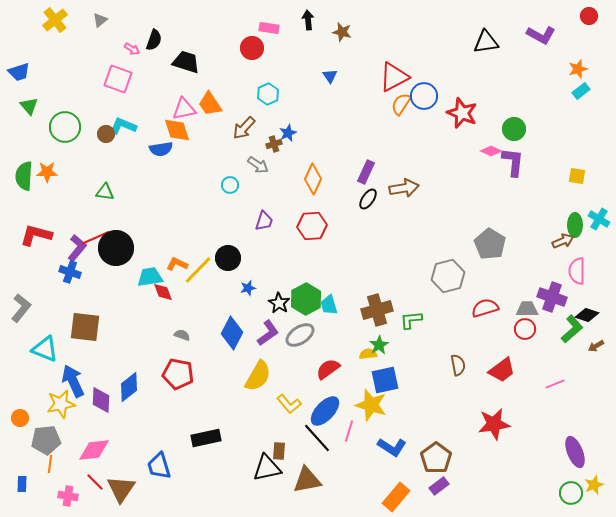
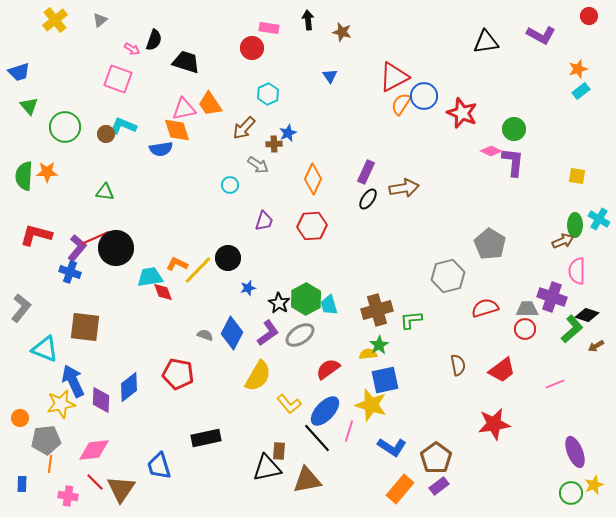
brown cross at (274, 144): rotated 14 degrees clockwise
gray semicircle at (182, 335): moved 23 px right
orange rectangle at (396, 497): moved 4 px right, 8 px up
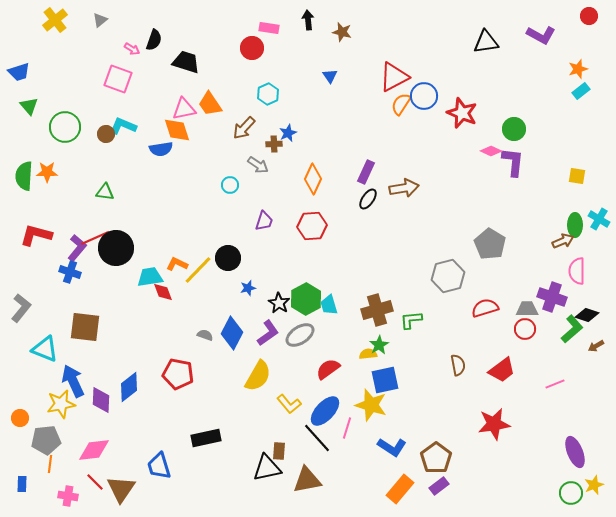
pink line at (349, 431): moved 2 px left, 3 px up
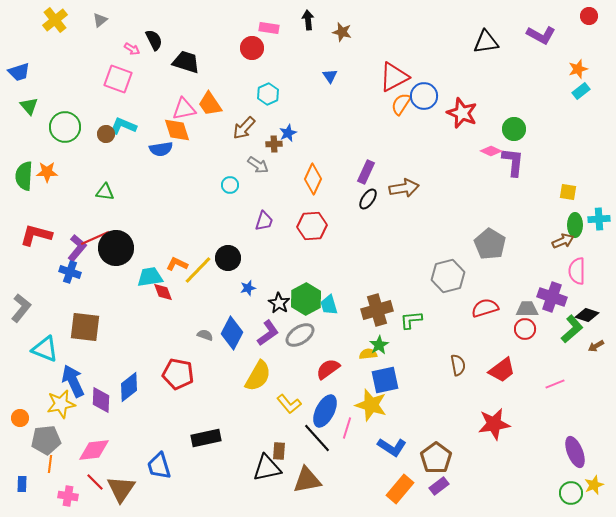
black semicircle at (154, 40): rotated 45 degrees counterclockwise
yellow square at (577, 176): moved 9 px left, 16 px down
cyan cross at (599, 219): rotated 35 degrees counterclockwise
blue ellipse at (325, 411): rotated 16 degrees counterclockwise
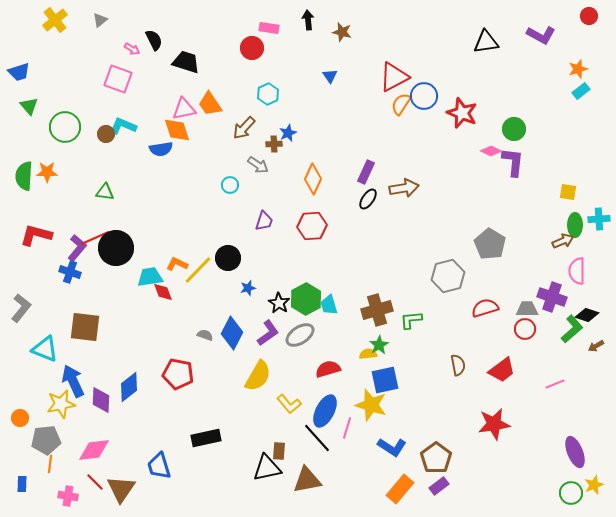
red semicircle at (328, 369): rotated 20 degrees clockwise
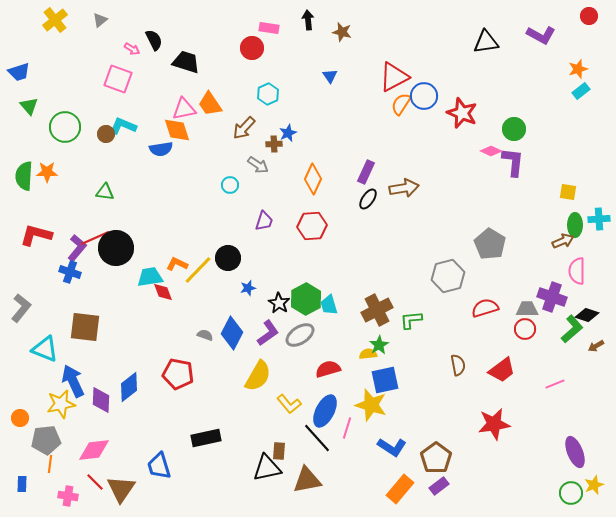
brown cross at (377, 310): rotated 12 degrees counterclockwise
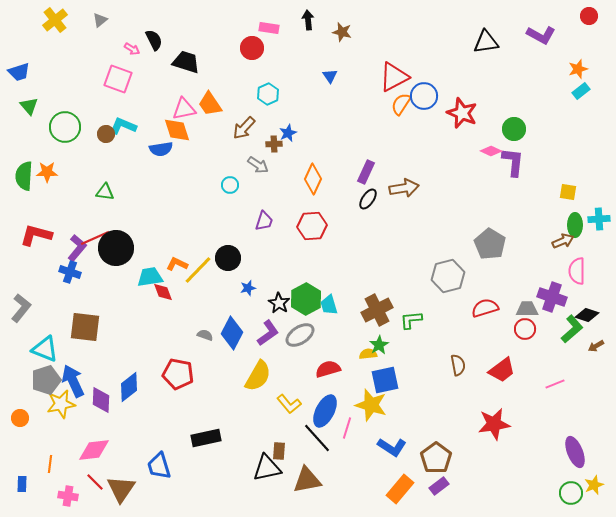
gray pentagon at (46, 440): moved 60 px up; rotated 12 degrees counterclockwise
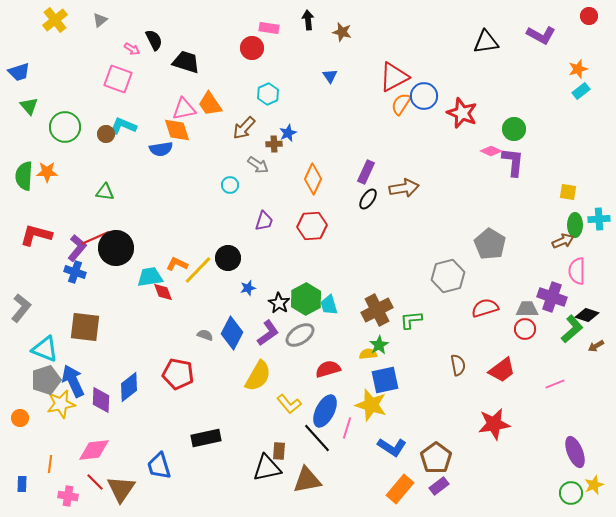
blue cross at (70, 272): moved 5 px right
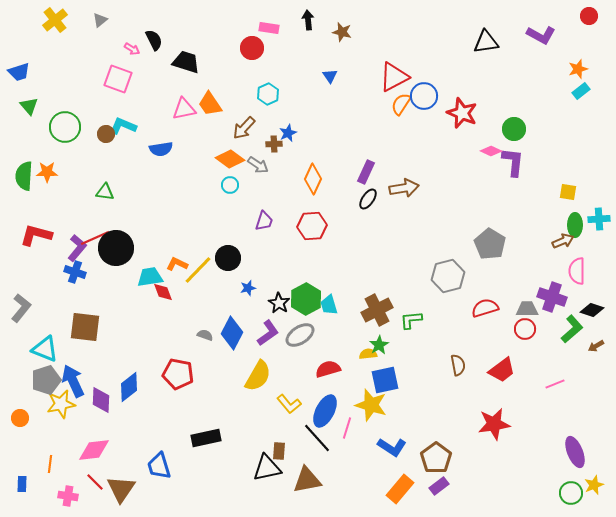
orange diamond at (177, 130): moved 53 px right, 29 px down; rotated 36 degrees counterclockwise
black diamond at (587, 315): moved 5 px right, 5 px up
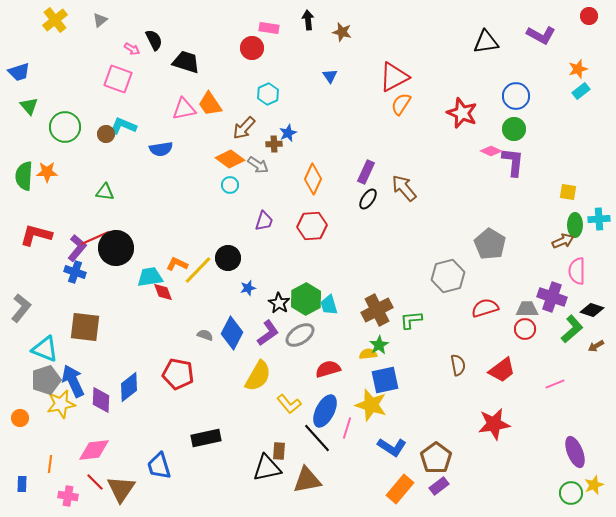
blue circle at (424, 96): moved 92 px right
brown arrow at (404, 188): rotated 120 degrees counterclockwise
